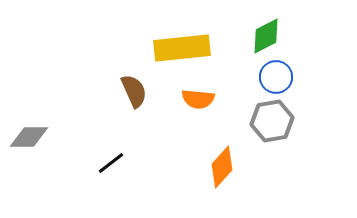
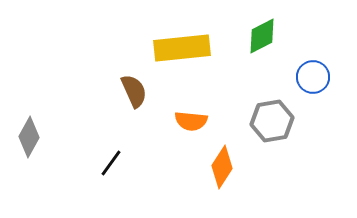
green diamond: moved 4 px left
blue circle: moved 37 px right
orange semicircle: moved 7 px left, 22 px down
gray diamond: rotated 60 degrees counterclockwise
black line: rotated 16 degrees counterclockwise
orange diamond: rotated 9 degrees counterclockwise
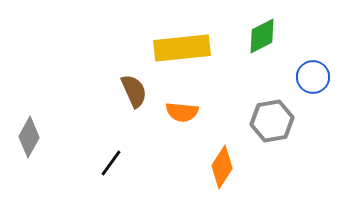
orange semicircle: moved 9 px left, 9 px up
